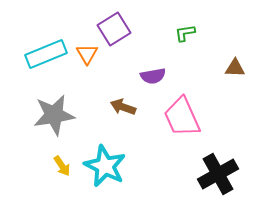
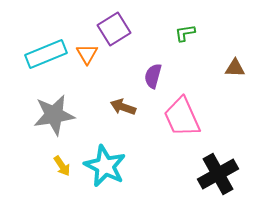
purple semicircle: rotated 115 degrees clockwise
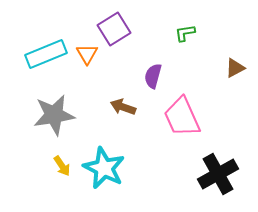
brown triangle: rotated 30 degrees counterclockwise
cyan star: moved 1 px left, 2 px down
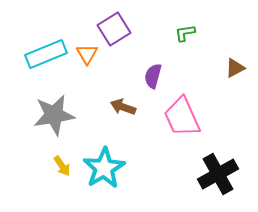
cyan star: rotated 15 degrees clockwise
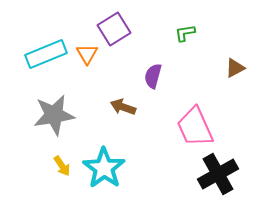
pink trapezoid: moved 13 px right, 10 px down
cyan star: rotated 6 degrees counterclockwise
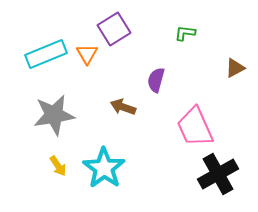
green L-shape: rotated 15 degrees clockwise
purple semicircle: moved 3 px right, 4 px down
yellow arrow: moved 4 px left
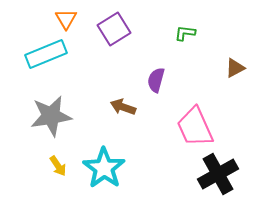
orange triangle: moved 21 px left, 35 px up
gray star: moved 3 px left, 1 px down
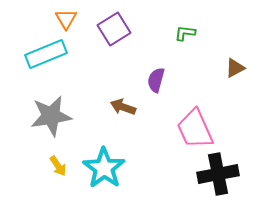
pink trapezoid: moved 2 px down
black cross: rotated 18 degrees clockwise
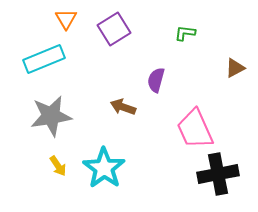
cyan rectangle: moved 2 px left, 5 px down
